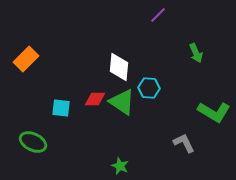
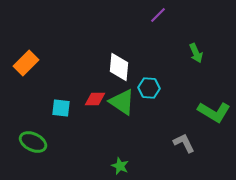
orange rectangle: moved 4 px down
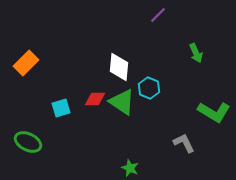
cyan hexagon: rotated 20 degrees clockwise
cyan square: rotated 24 degrees counterclockwise
green ellipse: moved 5 px left
green star: moved 10 px right, 2 px down
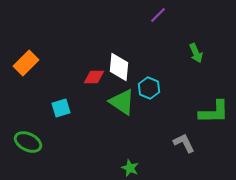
red diamond: moved 1 px left, 22 px up
green L-shape: rotated 32 degrees counterclockwise
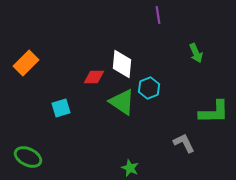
purple line: rotated 54 degrees counterclockwise
white diamond: moved 3 px right, 3 px up
cyan hexagon: rotated 15 degrees clockwise
green ellipse: moved 15 px down
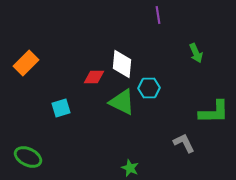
cyan hexagon: rotated 20 degrees clockwise
green triangle: rotated 8 degrees counterclockwise
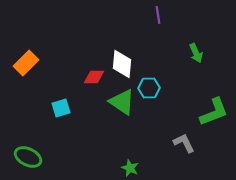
green triangle: rotated 8 degrees clockwise
green L-shape: rotated 20 degrees counterclockwise
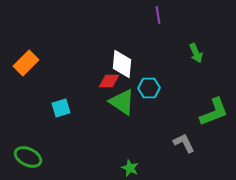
red diamond: moved 15 px right, 4 px down
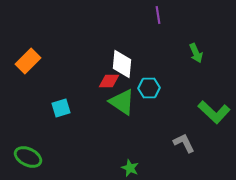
orange rectangle: moved 2 px right, 2 px up
green L-shape: rotated 64 degrees clockwise
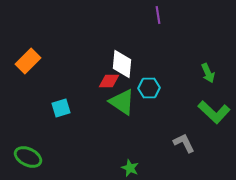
green arrow: moved 12 px right, 20 px down
